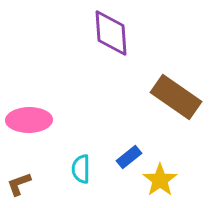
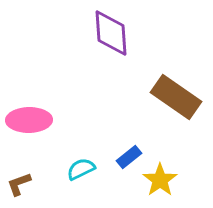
cyan semicircle: rotated 64 degrees clockwise
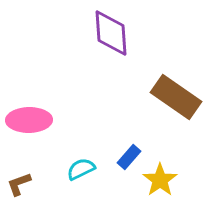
blue rectangle: rotated 10 degrees counterclockwise
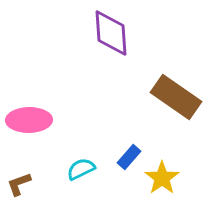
yellow star: moved 2 px right, 2 px up
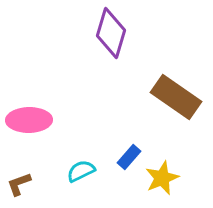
purple diamond: rotated 21 degrees clockwise
cyan semicircle: moved 2 px down
yellow star: rotated 12 degrees clockwise
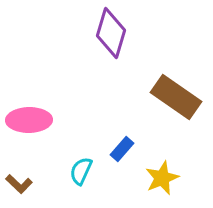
blue rectangle: moved 7 px left, 8 px up
cyan semicircle: rotated 40 degrees counterclockwise
brown L-shape: rotated 116 degrees counterclockwise
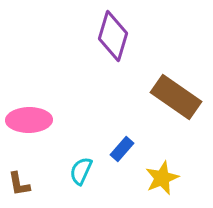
purple diamond: moved 2 px right, 3 px down
brown L-shape: rotated 36 degrees clockwise
